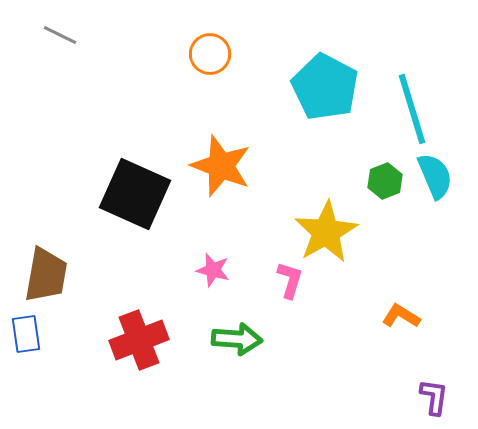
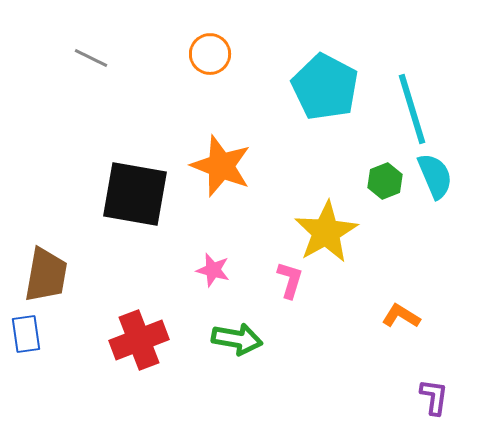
gray line: moved 31 px right, 23 px down
black square: rotated 14 degrees counterclockwise
green arrow: rotated 6 degrees clockwise
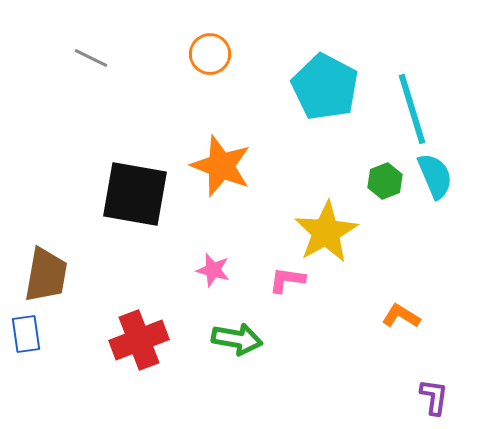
pink L-shape: moved 3 px left; rotated 99 degrees counterclockwise
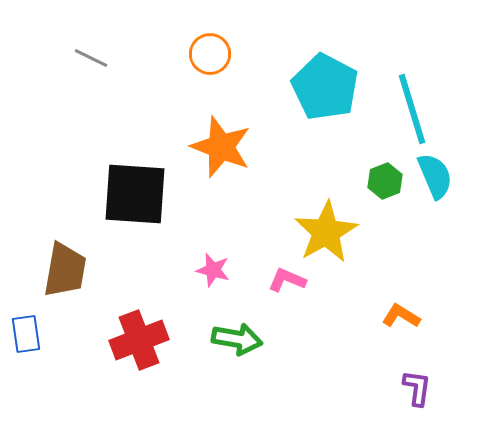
orange star: moved 19 px up
black square: rotated 6 degrees counterclockwise
brown trapezoid: moved 19 px right, 5 px up
pink L-shape: rotated 15 degrees clockwise
purple L-shape: moved 17 px left, 9 px up
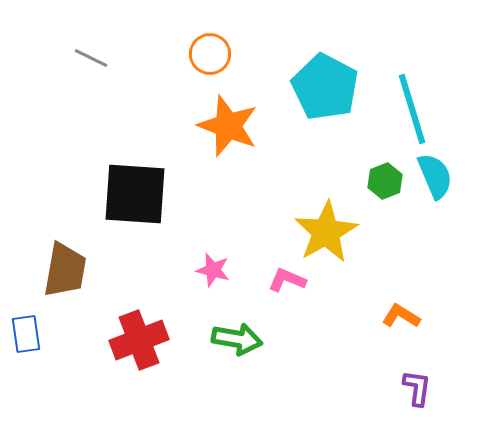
orange star: moved 7 px right, 21 px up
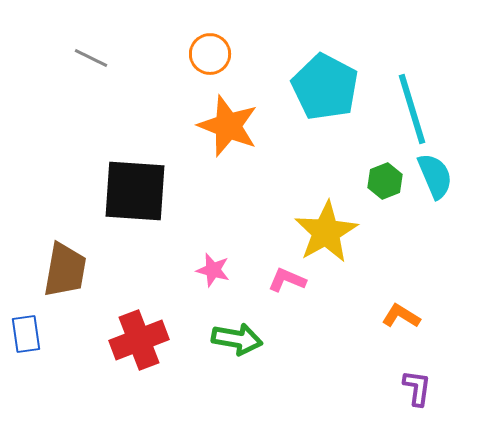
black square: moved 3 px up
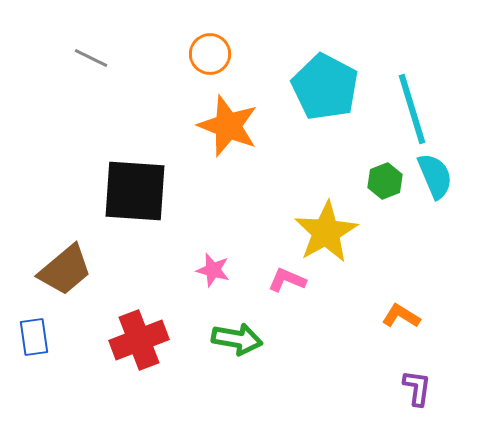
brown trapezoid: rotated 40 degrees clockwise
blue rectangle: moved 8 px right, 3 px down
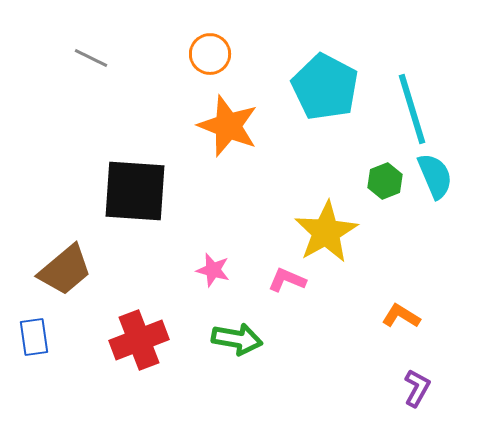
purple L-shape: rotated 21 degrees clockwise
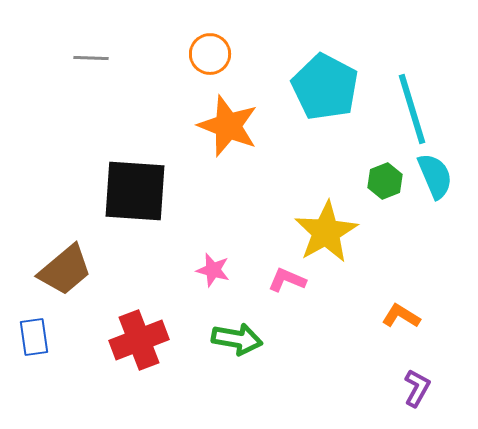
gray line: rotated 24 degrees counterclockwise
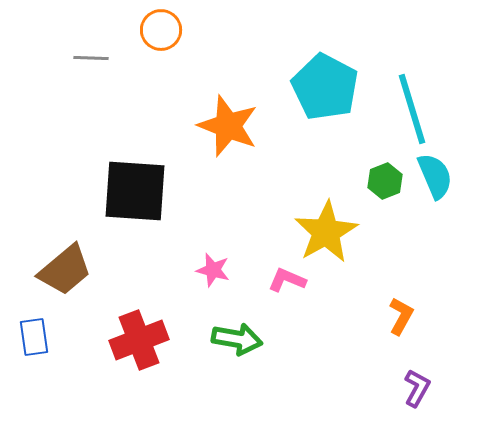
orange circle: moved 49 px left, 24 px up
orange L-shape: rotated 87 degrees clockwise
